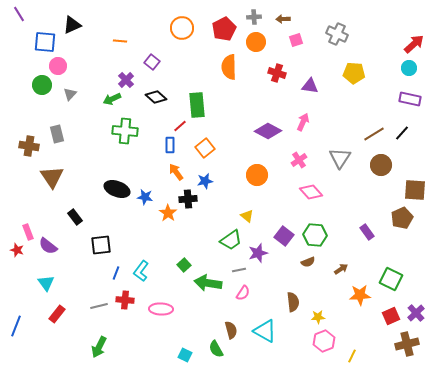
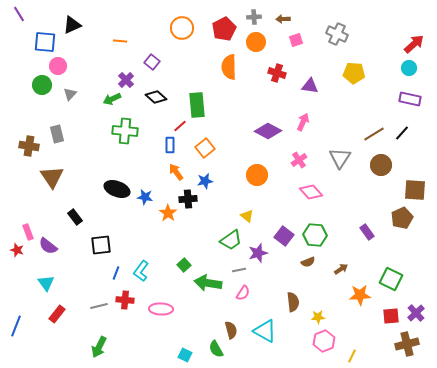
red square at (391, 316): rotated 18 degrees clockwise
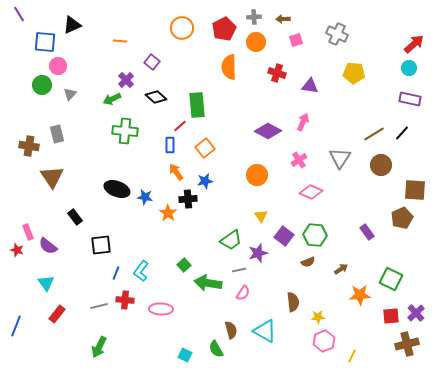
pink diamond at (311, 192): rotated 25 degrees counterclockwise
yellow triangle at (247, 216): moved 14 px right; rotated 16 degrees clockwise
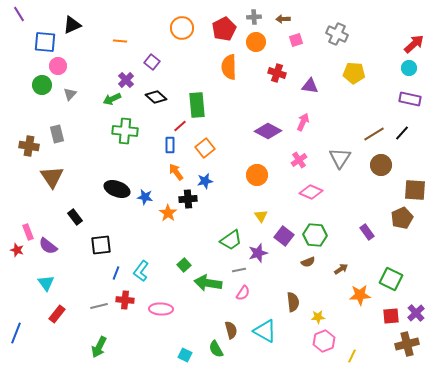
blue line at (16, 326): moved 7 px down
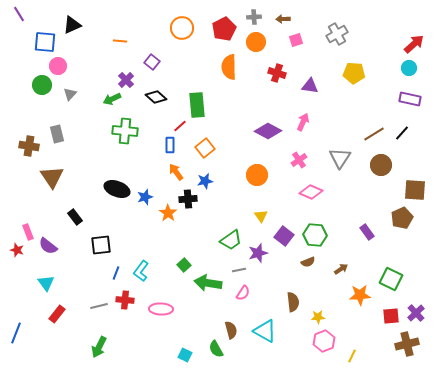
gray cross at (337, 34): rotated 35 degrees clockwise
blue star at (145, 197): rotated 28 degrees counterclockwise
